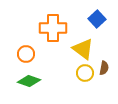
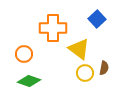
yellow triangle: moved 4 px left
orange circle: moved 2 px left
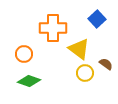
brown semicircle: moved 2 px right, 4 px up; rotated 64 degrees counterclockwise
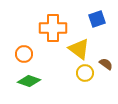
blue square: rotated 24 degrees clockwise
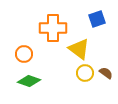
brown semicircle: moved 9 px down
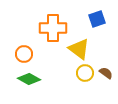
green diamond: moved 2 px up; rotated 10 degrees clockwise
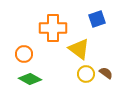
yellow circle: moved 1 px right, 1 px down
green diamond: moved 1 px right
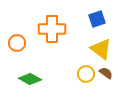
orange cross: moved 1 px left, 1 px down
yellow triangle: moved 22 px right
orange circle: moved 7 px left, 11 px up
